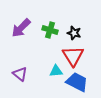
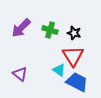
cyan triangle: moved 3 px right, 1 px up; rotated 40 degrees clockwise
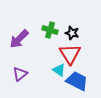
purple arrow: moved 2 px left, 11 px down
black star: moved 2 px left
red triangle: moved 3 px left, 2 px up
purple triangle: rotated 42 degrees clockwise
blue trapezoid: moved 1 px up
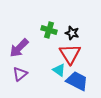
green cross: moved 1 px left
purple arrow: moved 9 px down
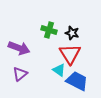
purple arrow: rotated 115 degrees counterclockwise
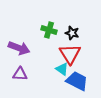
cyan triangle: moved 3 px right, 1 px up
purple triangle: rotated 42 degrees clockwise
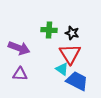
green cross: rotated 14 degrees counterclockwise
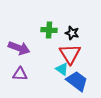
blue trapezoid: rotated 10 degrees clockwise
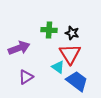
purple arrow: rotated 40 degrees counterclockwise
cyan triangle: moved 4 px left, 2 px up
purple triangle: moved 6 px right, 3 px down; rotated 35 degrees counterclockwise
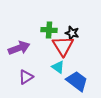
red triangle: moved 7 px left, 8 px up
